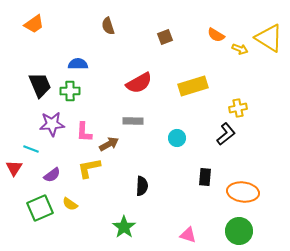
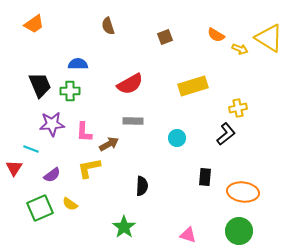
red semicircle: moved 9 px left, 1 px down
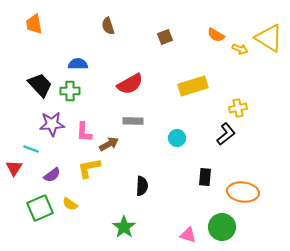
orange trapezoid: rotated 115 degrees clockwise
black trapezoid: rotated 20 degrees counterclockwise
green circle: moved 17 px left, 4 px up
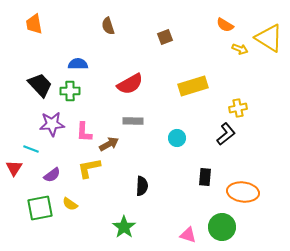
orange semicircle: moved 9 px right, 10 px up
green square: rotated 12 degrees clockwise
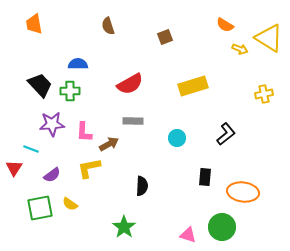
yellow cross: moved 26 px right, 14 px up
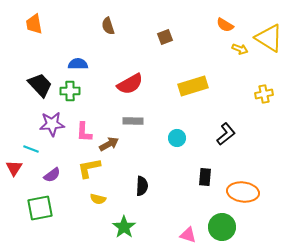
yellow semicircle: moved 28 px right, 5 px up; rotated 21 degrees counterclockwise
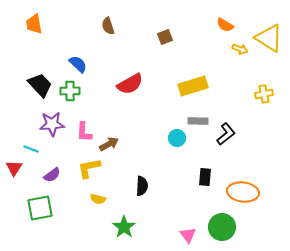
blue semicircle: rotated 42 degrees clockwise
gray rectangle: moved 65 px right
pink triangle: rotated 36 degrees clockwise
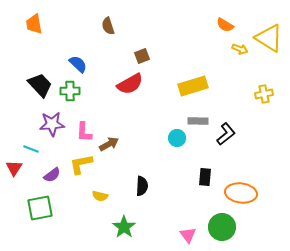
brown square: moved 23 px left, 19 px down
yellow L-shape: moved 8 px left, 4 px up
orange ellipse: moved 2 px left, 1 px down
yellow semicircle: moved 2 px right, 3 px up
